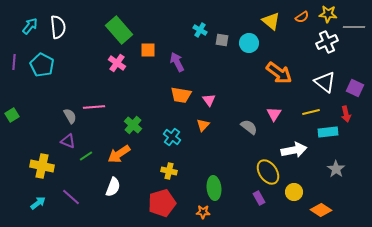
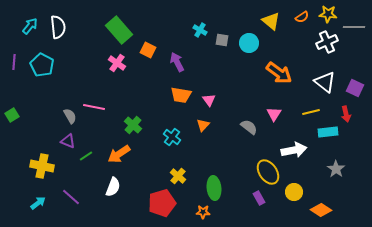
orange square at (148, 50): rotated 28 degrees clockwise
pink line at (94, 107): rotated 15 degrees clockwise
yellow cross at (169, 171): moved 9 px right, 5 px down; rotated 28 degrees clockwise
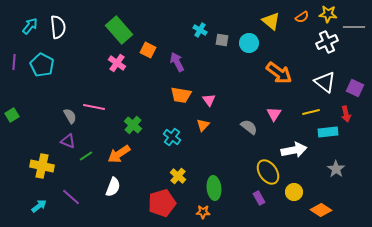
cyan arrow at (38, 203): moved 1 px right, 3 px down
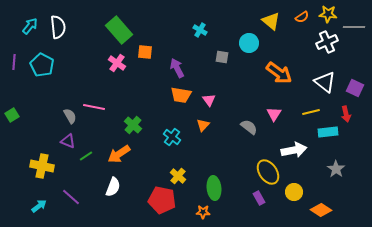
gray square at (222, 40): moved 17 px down
orange square at (148, 50): moved 3 px left, 2 px down; rotated 21 degrees counterclockwise
purple arrow at (177, 62): moved 6 px down
red pentagon at (162, 203): moved 3 px up; rotated 28 degrees clockwise
